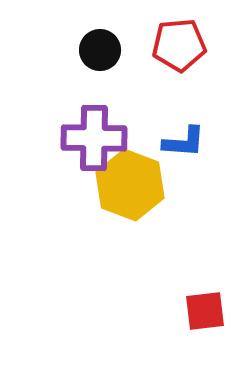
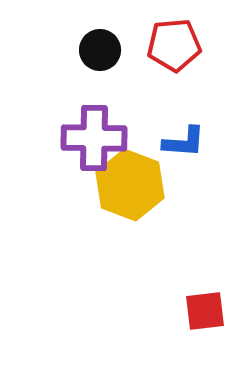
red pentagon: moved 5 px left
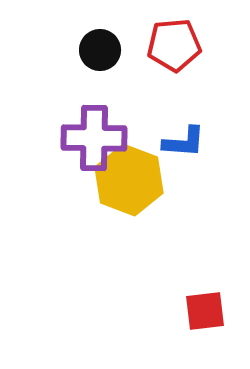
yellow hexagon: moved 1 px left, 5 px up
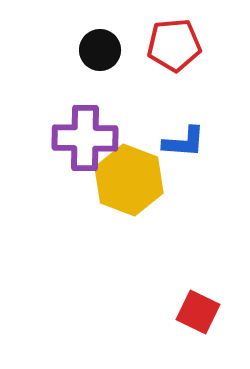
purple cross: moved 9 px left
red square: moved 7 px left, 1 px down; rotated 33 degrees clockwise
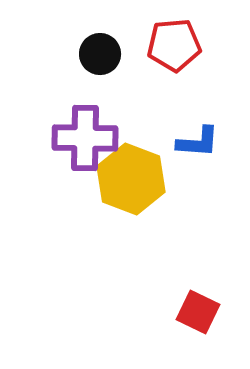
black circle: moved 4 px down
blue L-shape: moved 14 px right
yellow hexagon: moved 2 px right, 1 px up
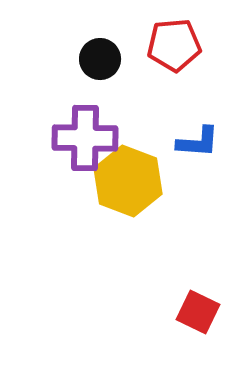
black circle: moved 5 px down
yellow hexagon: moved 3 px left, 2 px down
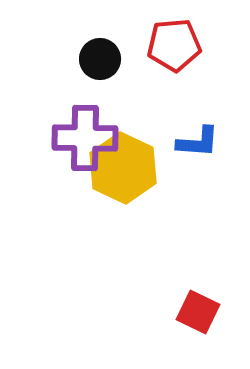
yellow hexagon: moved 5 px left, 13 px up; rotated 4 degrees clockwise
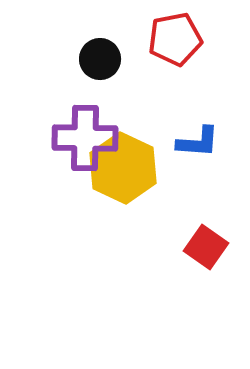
red pentagon: moved 1 px right, 6 px up; rotated 6 degrees counterclockwise
red square: moved 8 px right, 65 px up; rotated 9 degrees clockwise
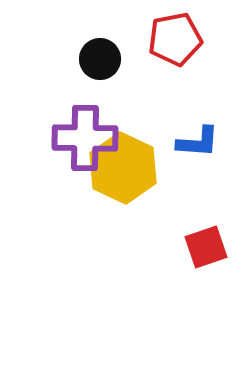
red square: rotated 36 degrees clockwise
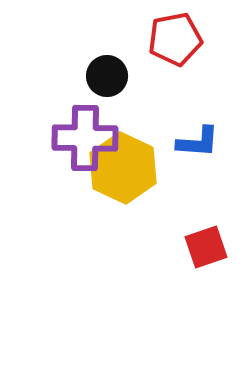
black circle: moved 7 px right, 17 px down
